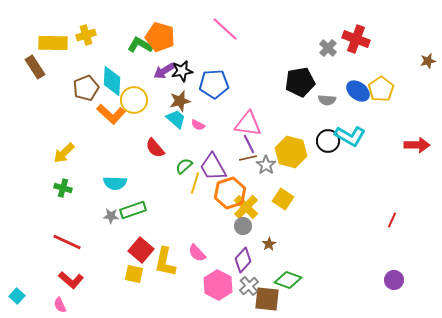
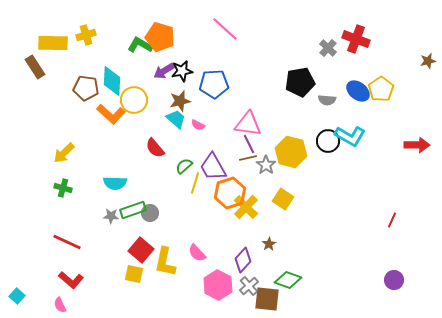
brown pentagon at (86, 88): rotated 30 degrees clockwise
gray circle at (243, 226): moved 93 px left, 13 px up
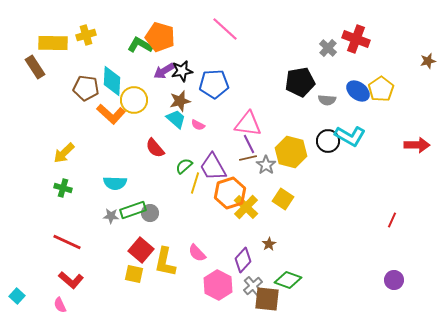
gray cross at (249, 286): moved 4 px right
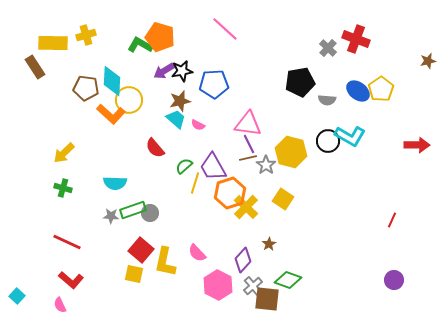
yellow circle at (134, 100): moved 5 px left
